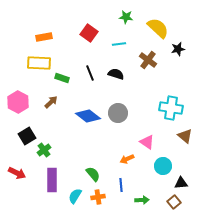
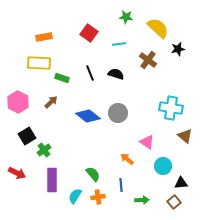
orange arrow: rotated 64 degrees clockwise
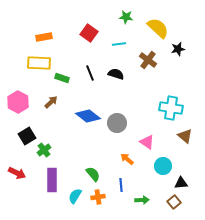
gray circle: moved 1 px left, 10 px down
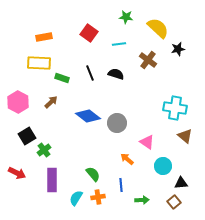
cyan cross: moved 4 px right
cyan semicircle: moved 1 px right, 2 px down
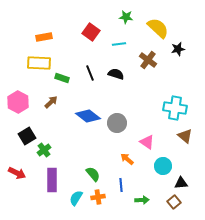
red square: moved 2 px right, 1 px up
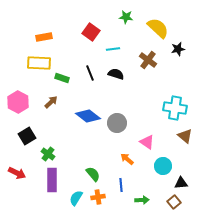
cyan line: moved 6 px left, 5 px down
green cross: moved 4 px right, 4 px down; rotated 16 degrees counterclockwise
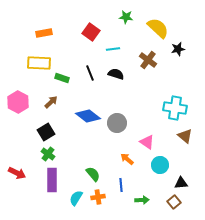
orange rectangle: moved 4 px up
black square: moved 19 px right, 4 px up
cyan circle: moved 3 px left, 1 px up
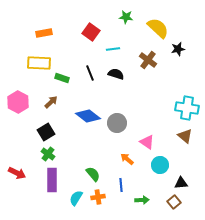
cyan cross: moved 12 px right
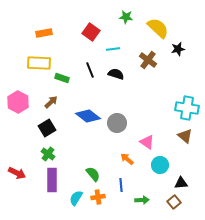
black line: moved 3 px up
black square: moved 1 px right, 4 px up
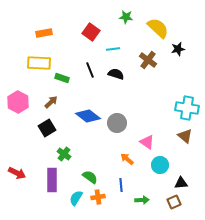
green cross: moved 16 px right
green semicircle: moved 3 px left, 3 px down; rotated 14 degrees counterclockwise
brown square: rotated 16 degrees clockwise
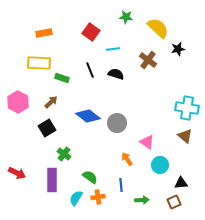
orange arrow: rotated 16 degrees clockwise
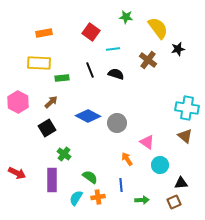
yellow semicircle: rotated 10 degrees clockwise
green rectangle: rotated 24 degrees counterclockwise
blue diamond: rotated 10 degrees counterclockwise
